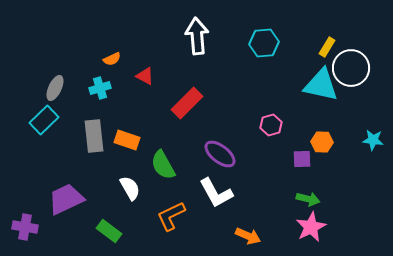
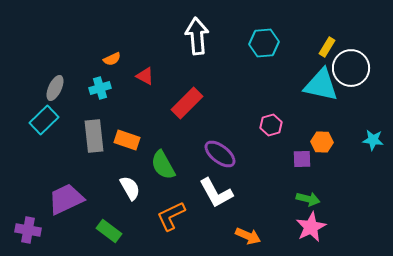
purple cross: moved 3 px right, 3 px down
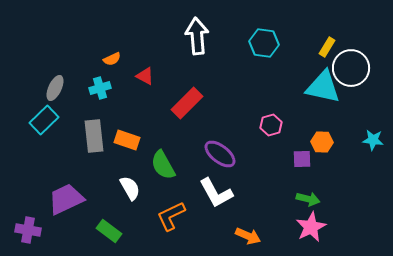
cyan hexagon: rotated 12 degrees clockwise
cyan triangle: moved 2 px right, 2 px down
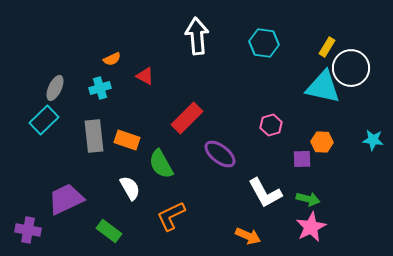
red rectangle: moved 15 px down
green semicircle: moved 2 px left, 1 px up
white L-shape: moved 49 px right
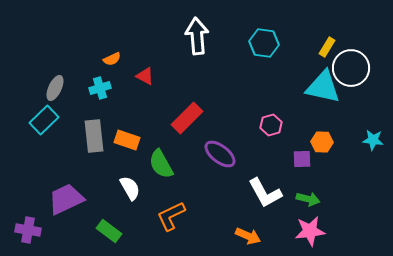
pink star: moved 1 px left, 4 px down; rotated 20 degrees clockwise
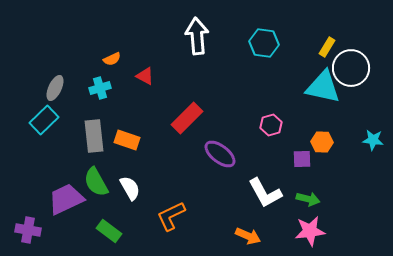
green semicircle: moved 65 px left, 18 px down
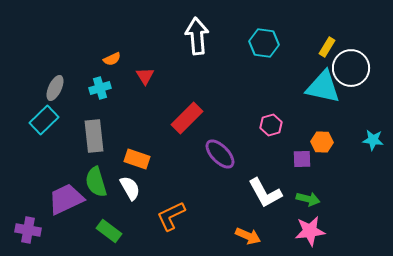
red triangle: rotated 30 degrees clockwise
orange rectangle: moved 10 px right, 19 px down
purple ellipse: rotated 8 degrees clockwise
green semicircle: rotated 12 degrees clockwise
